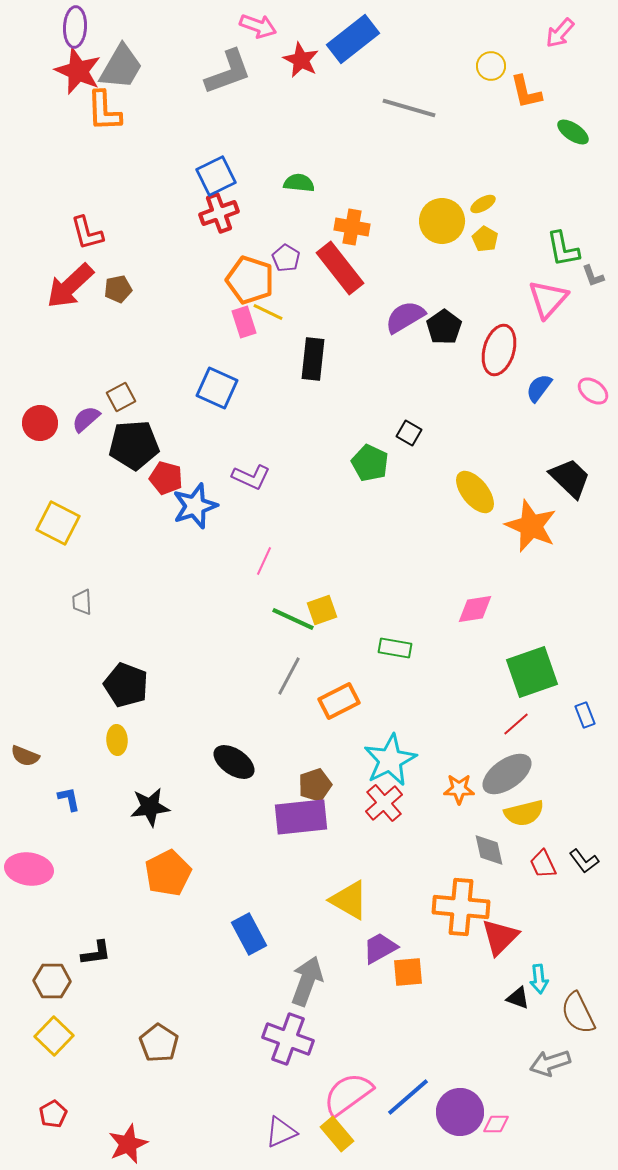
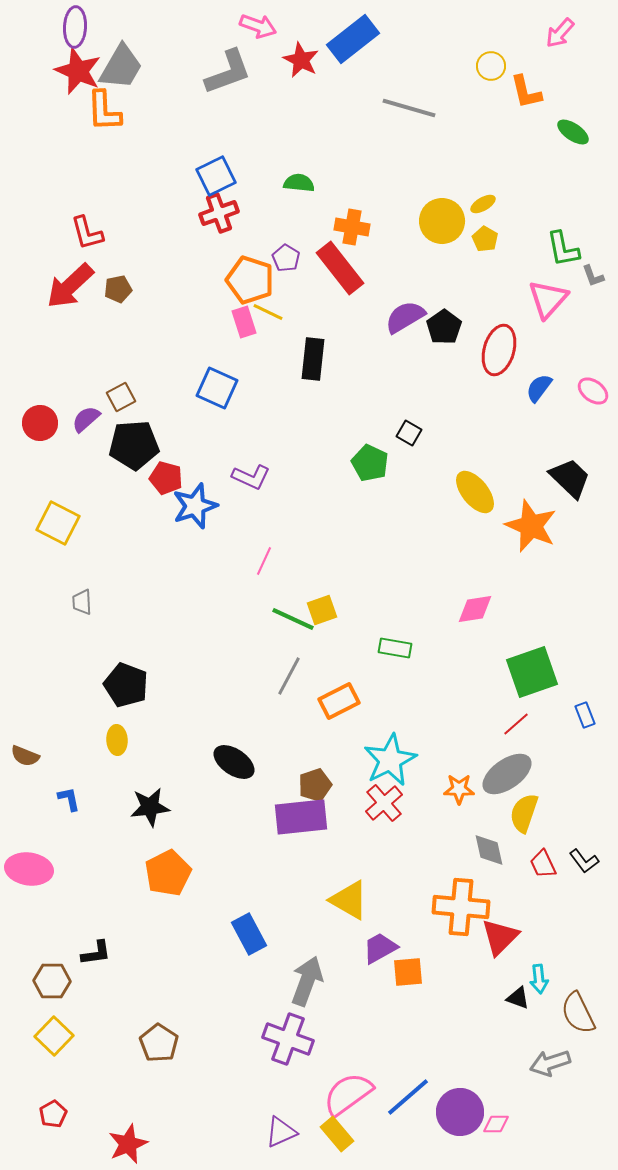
yellow semicircle at (524, 813): rotated 123 degrees clockwise
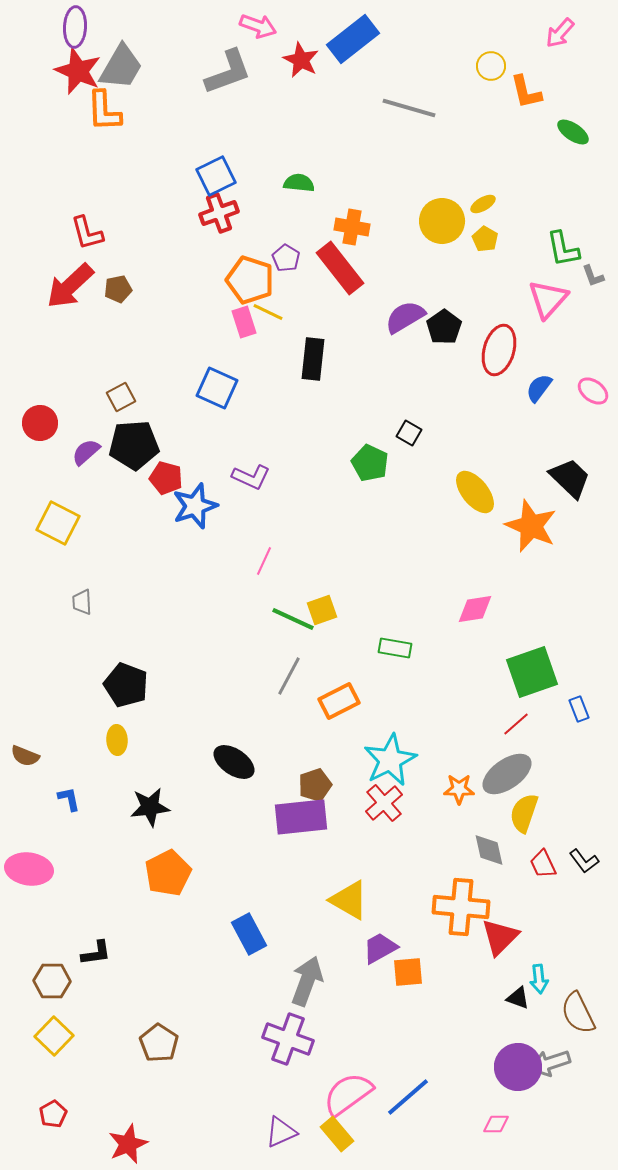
purple semicircle at (86, 419): moved 33 px down
blue rectangle at (585, 715): moved 6 px left, 6 px up
purple circle at (460, 1112): moved 58 px right, 45 px up
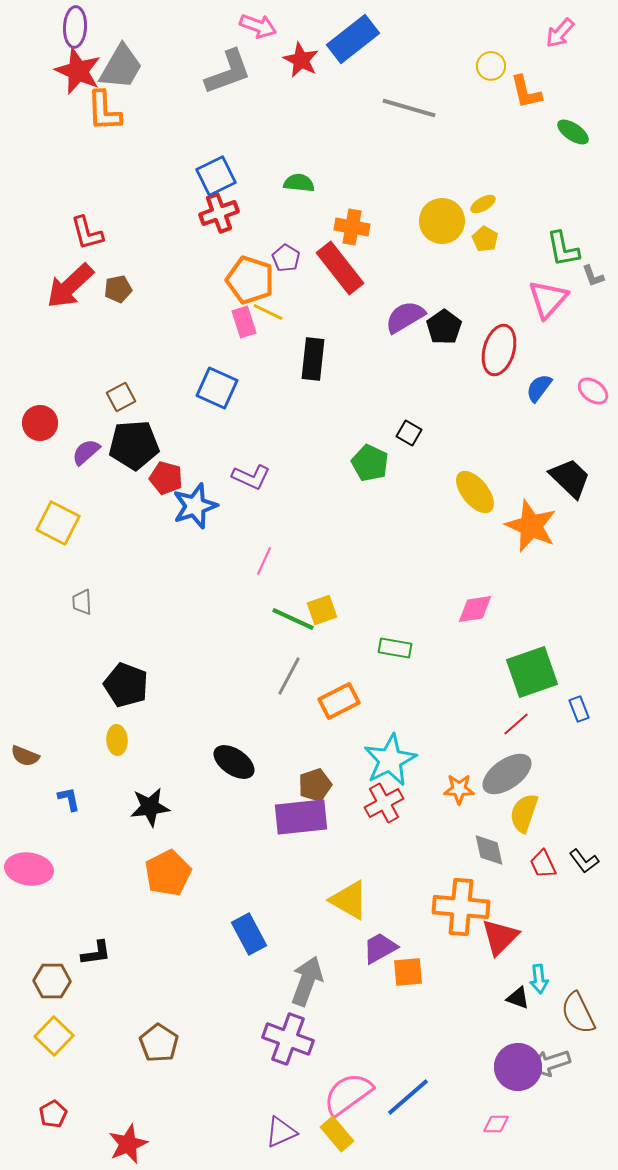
red cross at (384, 803): rotated 12 degrees clockwise
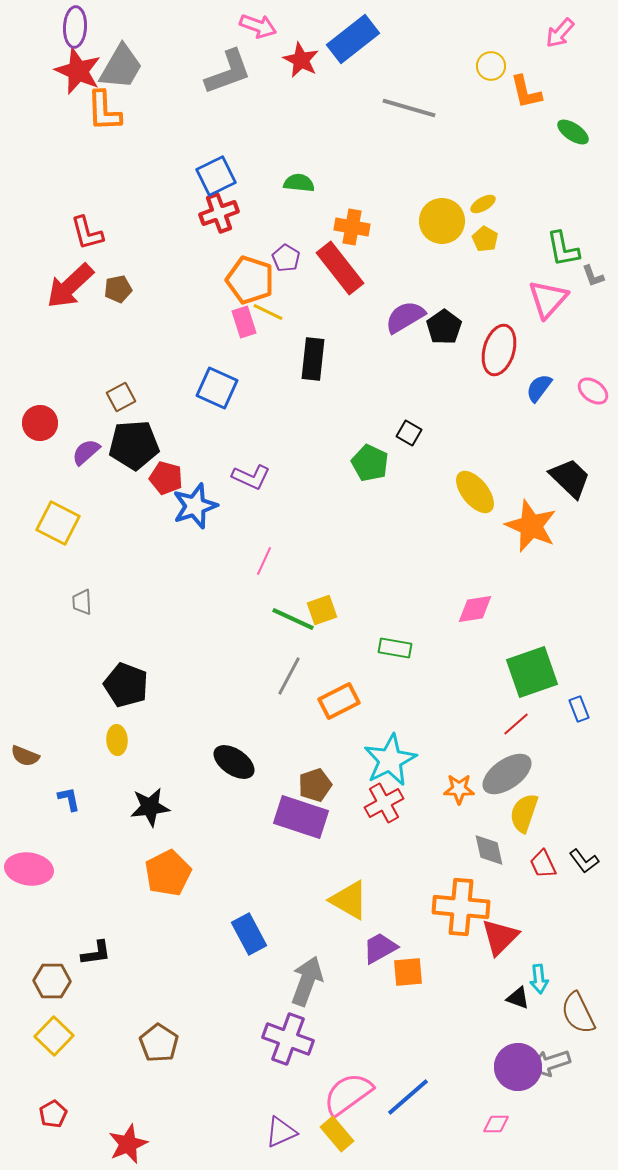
purple rectangle at (301, 817): rotated 24 degrees clockwise
